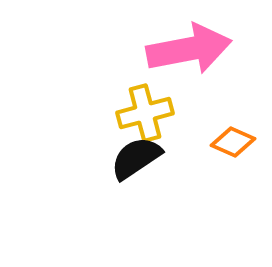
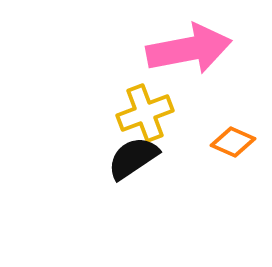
yellow cross: rotated 6 degrees counterclockwise
black semicircle: moved 3 px left
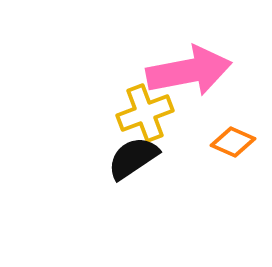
pink arrow: moved 22 px down
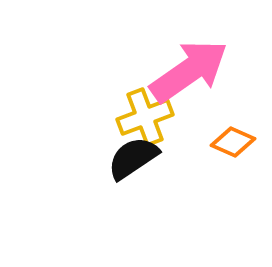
pink arrow: rotated 24 degrees counterclockwise
yellow cross: moved 4 px down
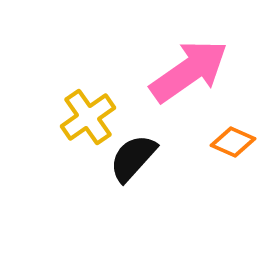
yellow cross: moved 57 px left; rotated 14 degrees counterclockwise
black semicircle: rotated 14 degrees counterclockwise
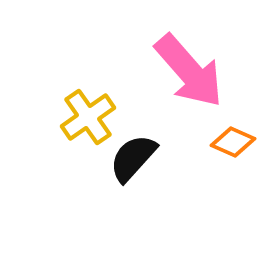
pink arrow: rotated 84 degrees clockwise
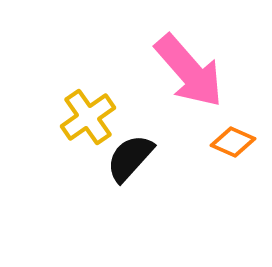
black semicircle: moved 3 px left
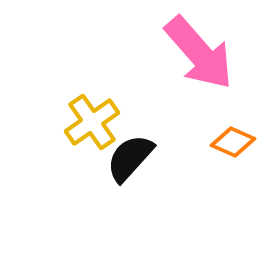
pink arrow: moved 10 px right, 18 px up
yellow cross: moved 4 px right, 5 px down
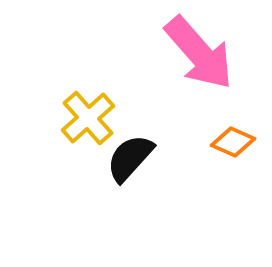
yellow cross: moved 4 px left, 4 px up; rotated 6 degrees counterclockwise
